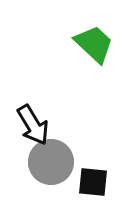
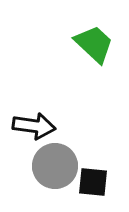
black arrow: moved 1 px right, 1 px down; rotated 51 degrees counterclockwise
gray circle: moved 4 px right, 4 px down
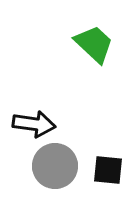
black arrow: moved 2 px up
black square: moved 15 px right, 12 px up
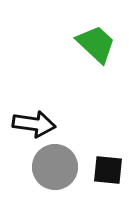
green trapezoid: moved 2 px right
gray circle: moved 1 px down
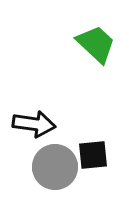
black square: moved 15 px left, 15 px up; rotated 12 degrees counterclockwise
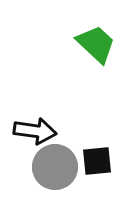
black arrow: moved 1 px right, 7 px down
black square: moved 4 px right, 6 px down
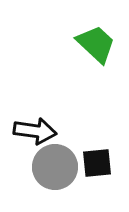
black square: moved 2 px down
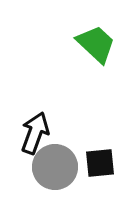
black arrow: moved 2 px down; rotated 78 degrees counterclockwise
black square: moved 3 px right
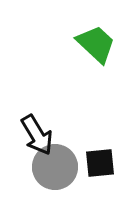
black arrow: moved 2 px right, 2 px down; rotated 129 degrees clockwise
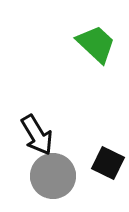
black square: moved 8 px right; rotated 32 degrees clockwise
gray circle: moved 2 px left, 9 px down
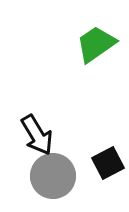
green trapezoid: rotated 78 degrees counterclockwise
black square: rotated 36 degrees clockwise
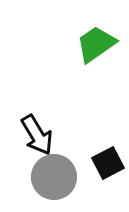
gray circle: moved 1 px right, 1 px down
